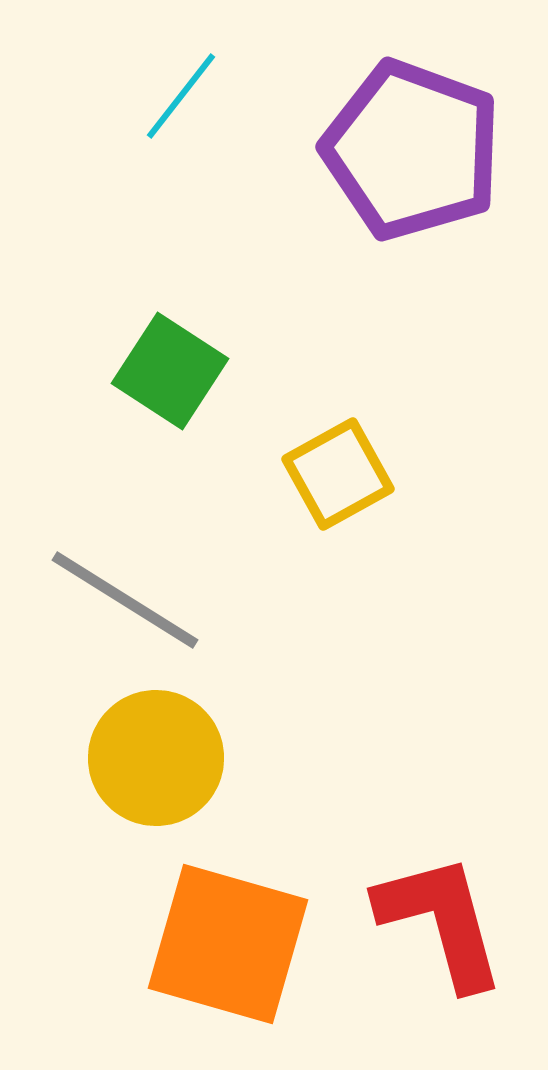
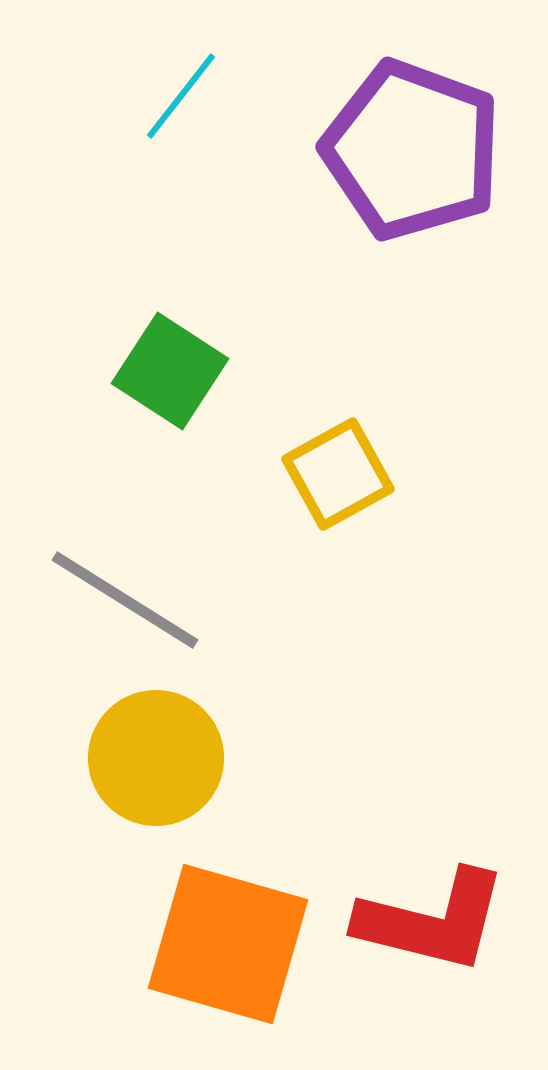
red L-shape: moved 9 px left; rotated 119 degrees clockwise
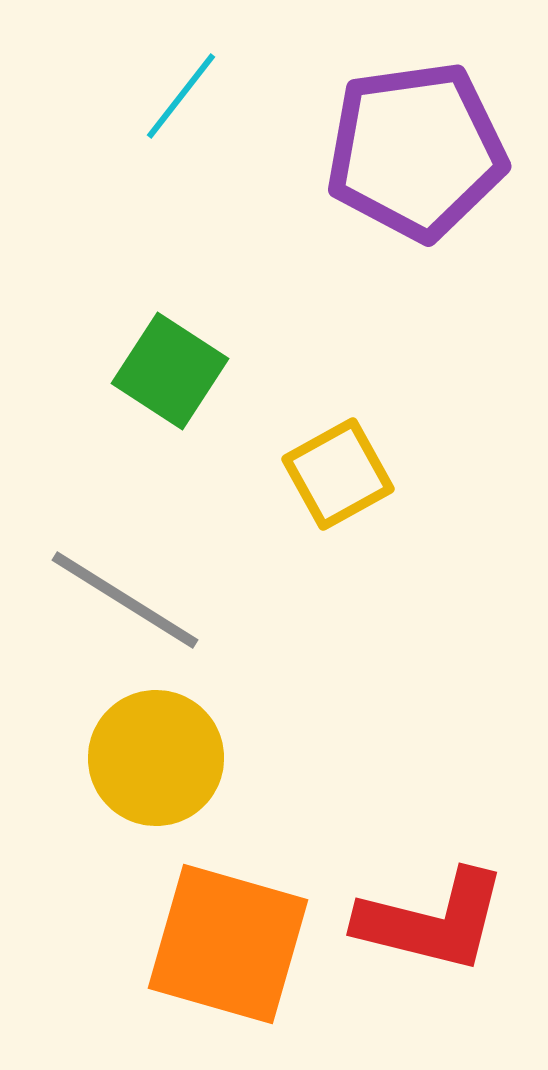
purple pentagon: moved 4 px right, 1 px down; rotated 28 degrees counterclockwise
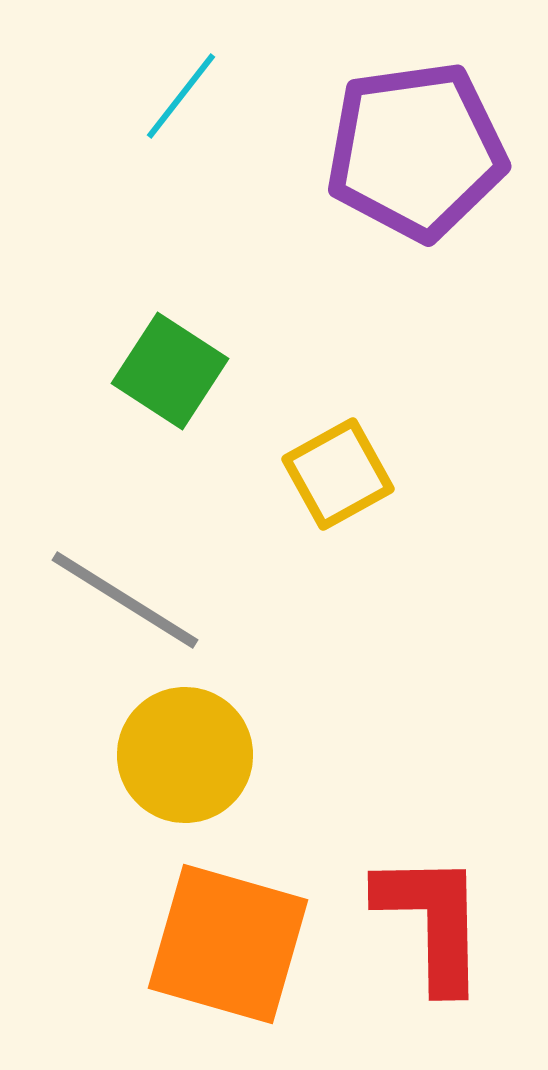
yellow circle: moved 29 px right, 3 px up
red L-shape: rotated 105 degrees counterclockwise
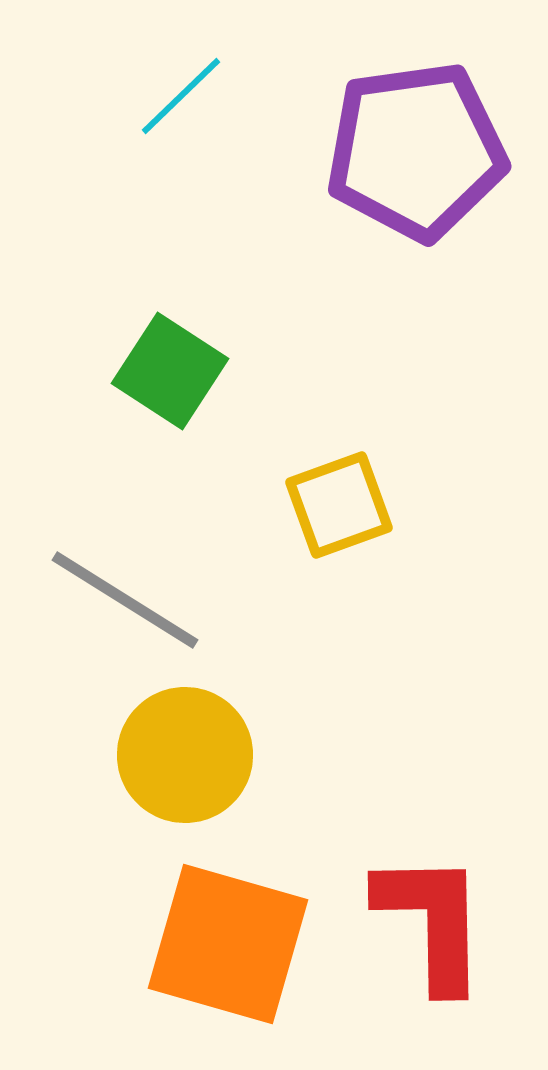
cyan line: rotated 8 degrees clockwise
yellow square: moved 1 px right, 31 px down; rotated 9 degrees clockwise
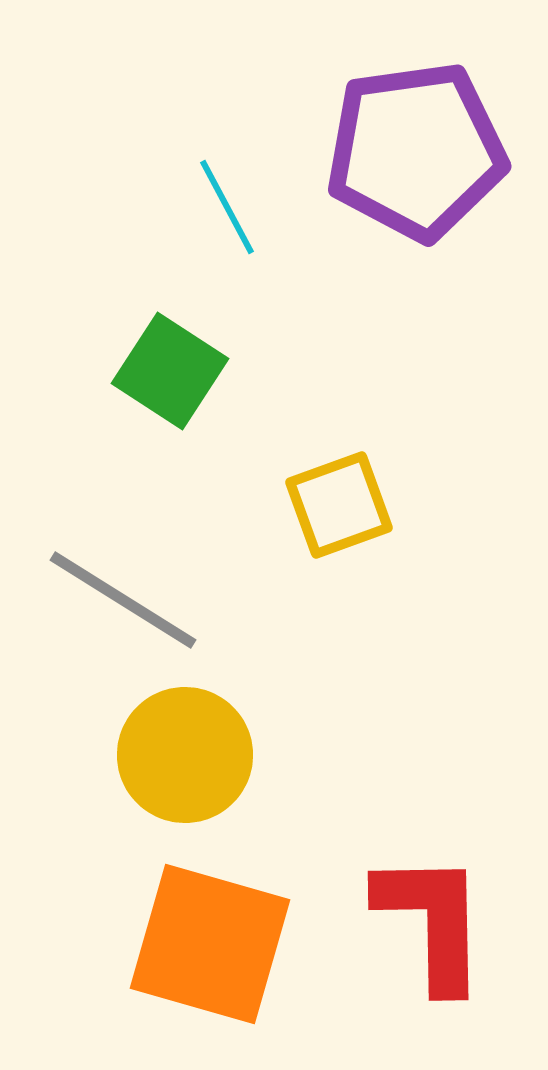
cyan line: moved 46 px right, 111 px down; rotated 74 degrees counterclockwise
gray line: moved 2 px left
orange square: moved 18 px left
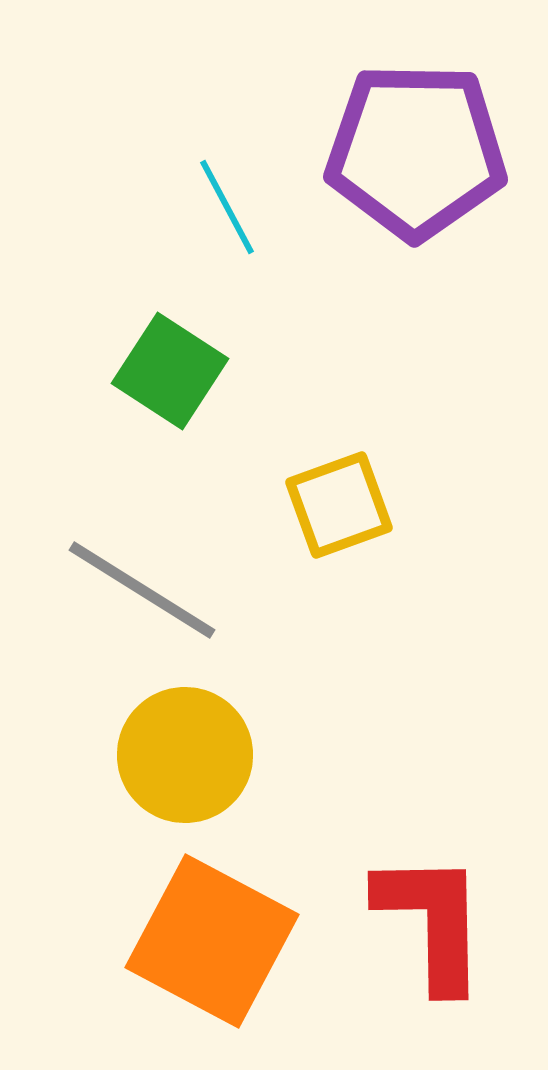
purple pentagon: rotated 9 degrees clockwise
gray line: moved 19 px right, 10 px up
orange square: moved 2 px right, 3 px up; rotated 12 degrees clockwise
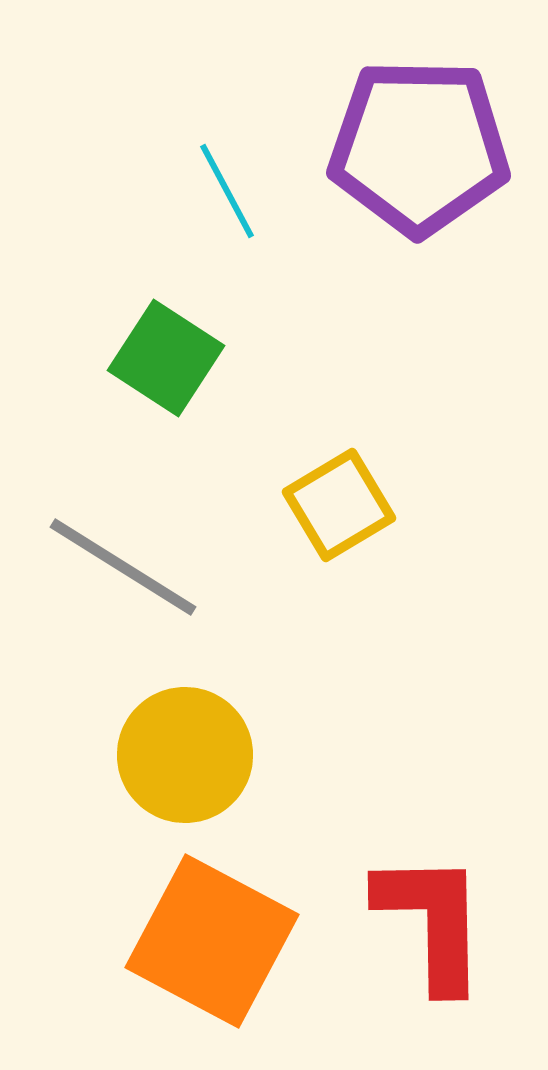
purple pentagon: moved 3 px right, 4 px up
cyan line: moved 16 px up
green square: moved 4 px left, 13 px up
yellow square: rotated 11 degrees counterclockwise
gray line: moved 19 px left, 23 px up
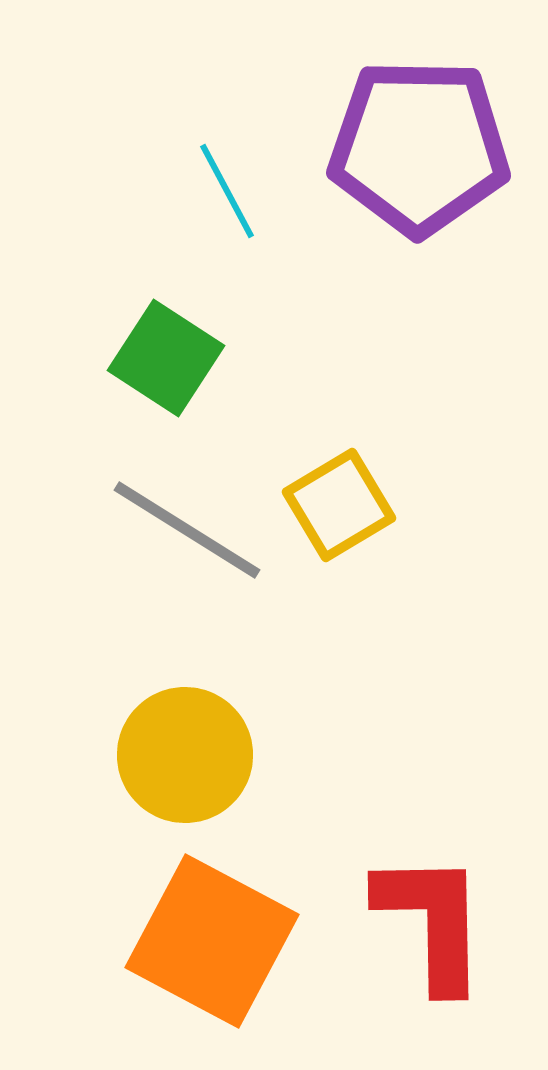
gray line: moved 64 px right, 37 px up
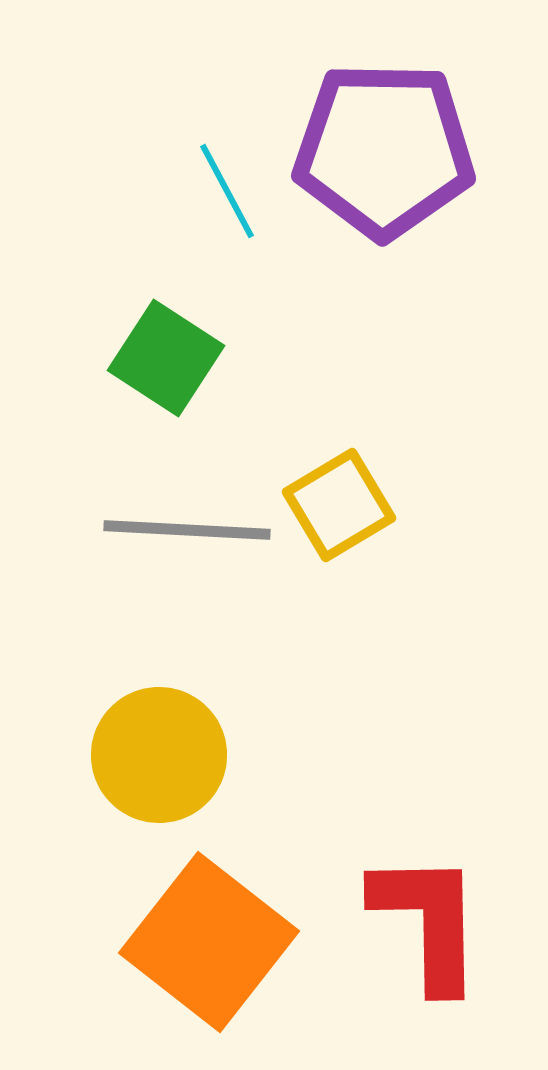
purple pentagon: moved 35 px left, 3 px down
gray line: rotated 29 degrees counterclockwise
yellow circle: moved 26 px left
red L-shape: moved 4 px left
orange square: moved 3 px left, 1 px down; rotated 10 degrees clockwise
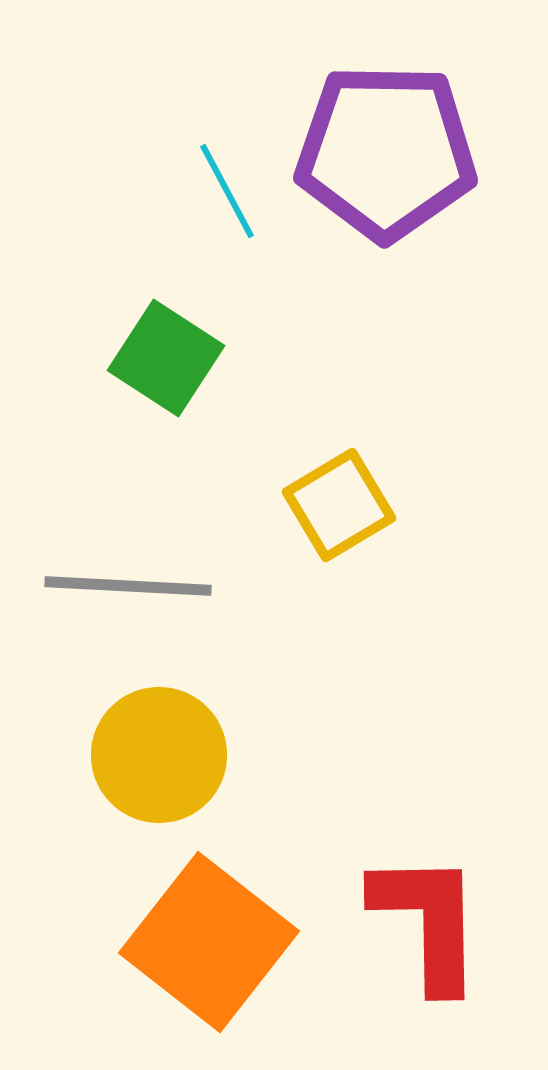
purple pentagon: moved 2 px right, 2 px down
gray line: moved 59 px left, 56 px down
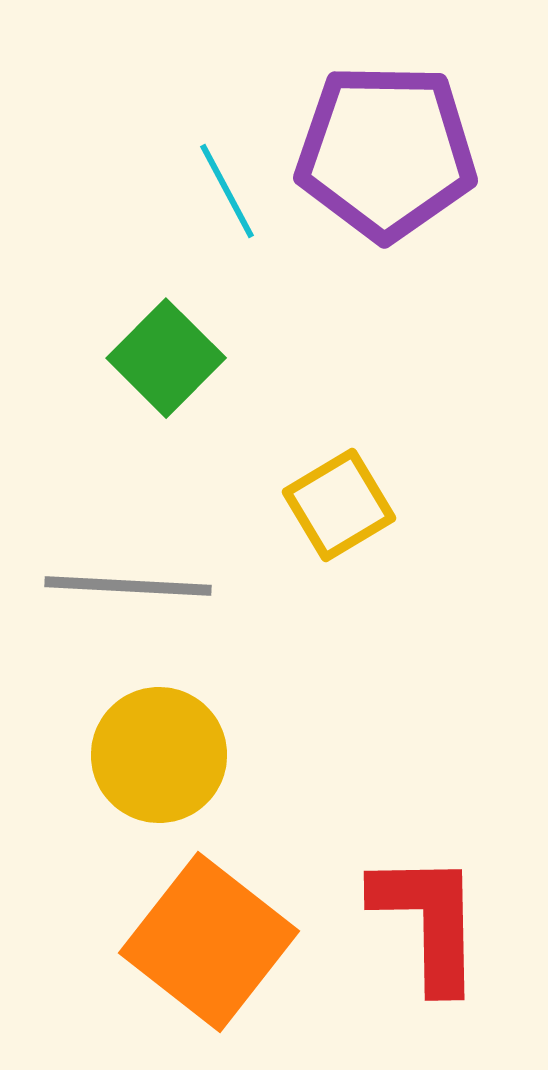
green square: rotated 12 degrees clockwise
